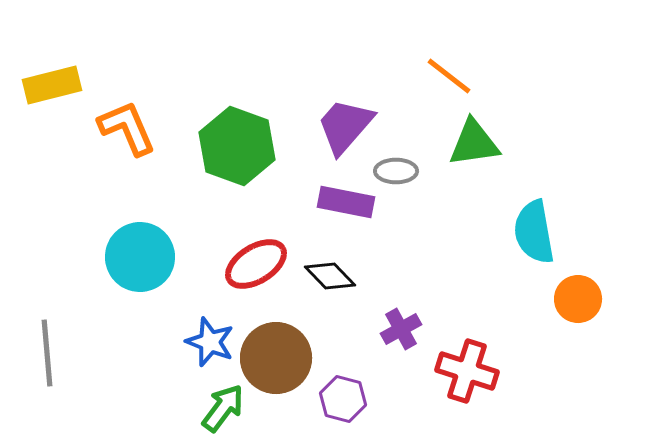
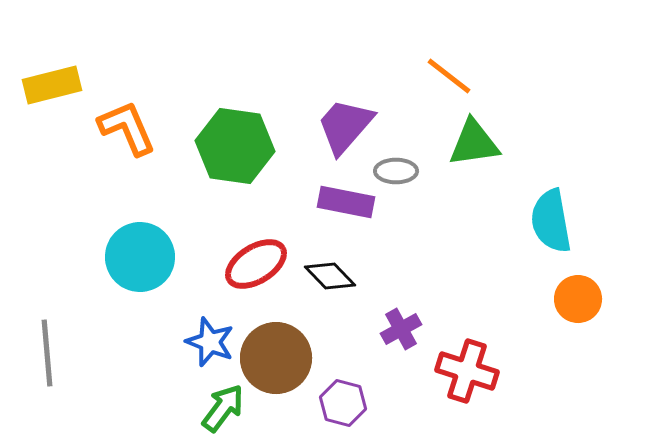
green hexagon: moved 2 px left; rotated 12 degrees counterclockwise
cyan semicircle: moved 17 px right, 11 px up
purple hexagon: moved 4 px down
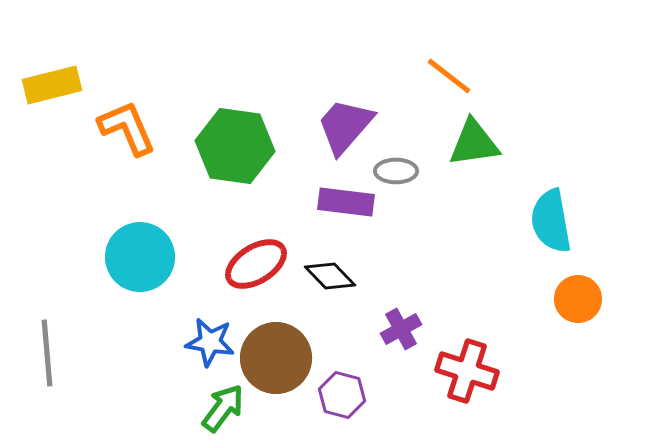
purple rectangle: rotated 4 degrees counterclockwise
blue star: rotated 12 degrees counterclockwise
purple hexagon: moved 1 px left, 8 px up
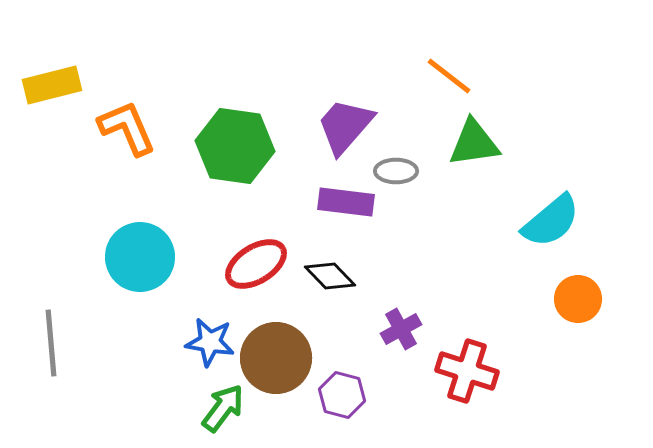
cyan semicircle: rotated 120 degrees counterclockwise
gray line: moved 4 px right, 10 px up
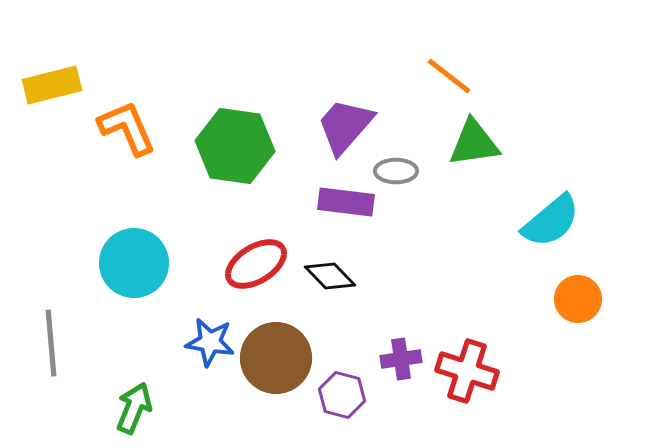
cyan circle: moved 6 px left, 6 px down
purple cross: moved 30 px down; rotated 21 degrees clockwise
green arrow: moved 89 px left; rotated 15 degrees counterclockwise
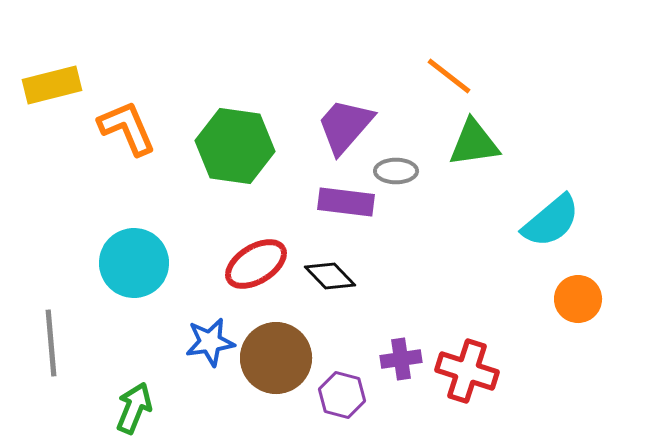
blue star: rotated 18 degrees counterclockwise
